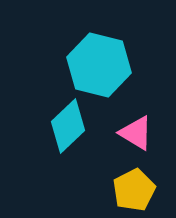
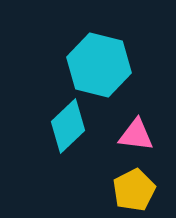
pink triangle: moved 2 px down; rotated 24 degrees counterclockwise
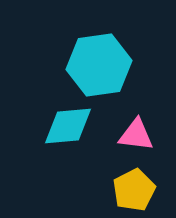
cyan hexagon: rotated 22 degrees counterclockwise
cyan diamond: rotated 38 degrees clockwise
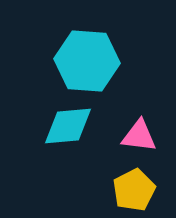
cyan hexagon: moved 12 px left, 4 px up; rotated 12 degrees clockwise
pink triangle: moved 3 px right, 1 px down
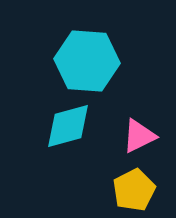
cyan diamond: rotated 10 degrees counterclockwise
pink triangle: rotated 33 degrees counterclockwise
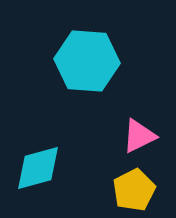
cyan diamond: moved 30 px left, 42 px down
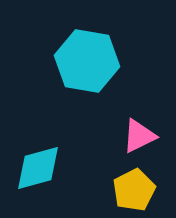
cyan hexagon: rotated 6 degrees clockwise
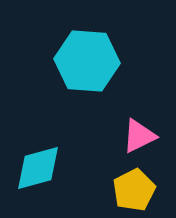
cyan hexagon: rotated 6 degrees counterclockwise
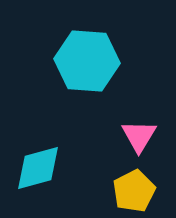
pink triangle: rotated 33 degrees counterclockwise
yellow pentagon: moved 1 px down
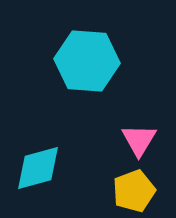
pink triangle: moved 4 px down
yellow pentagon: rotated 6 degrees clockwise
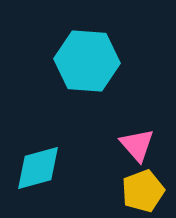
pink triangle: moved 2 px left, 5 px down; rotated 12 degrees counterclockwise
yellow pentagon: moved 9 px right
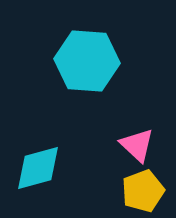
pink triangle: rotated 6 degrees counterclockwise
